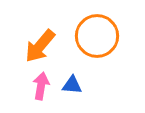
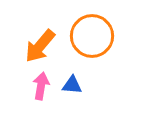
orange circle: moved 5 px left
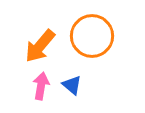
blue triangle: rotated 35 degrees clockwise
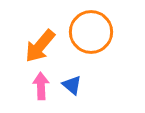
orange circle: moved 1 px left, 4 px up
pink arrow: rotated 12 degrees counterclockwise
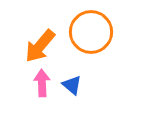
pink arrow: moved 1 px right, 3 px up
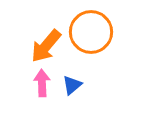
orange arrow: moved 6 px right
blue triangle: rotated 40 degrees clockwise
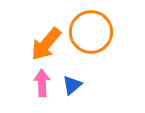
orange arrow: moved 2 px up
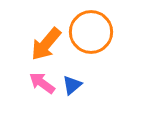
pink arrow: rotated 52 degrees counterclockwise
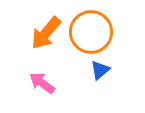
orange arrow: moved 11 px up
blue triangle: moved 28 px right, 15 px up
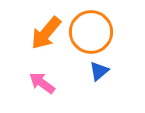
blue triangle: moved 1 px left, 1 px down
